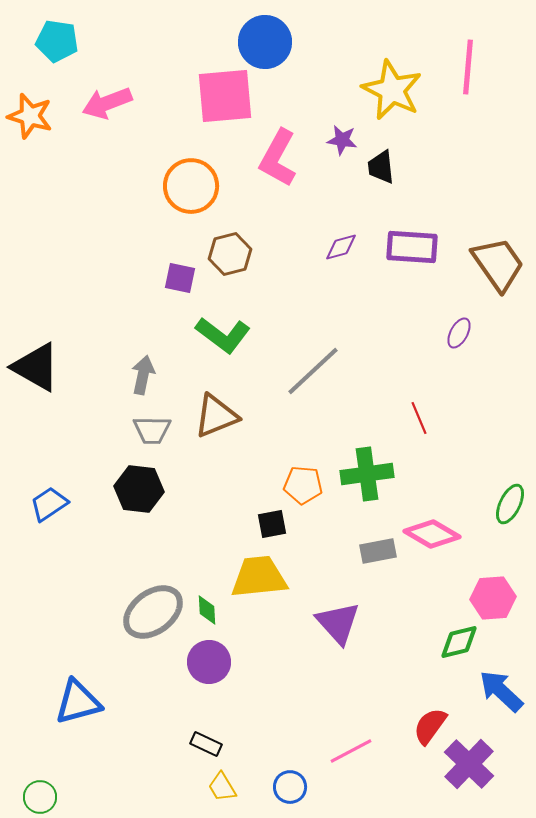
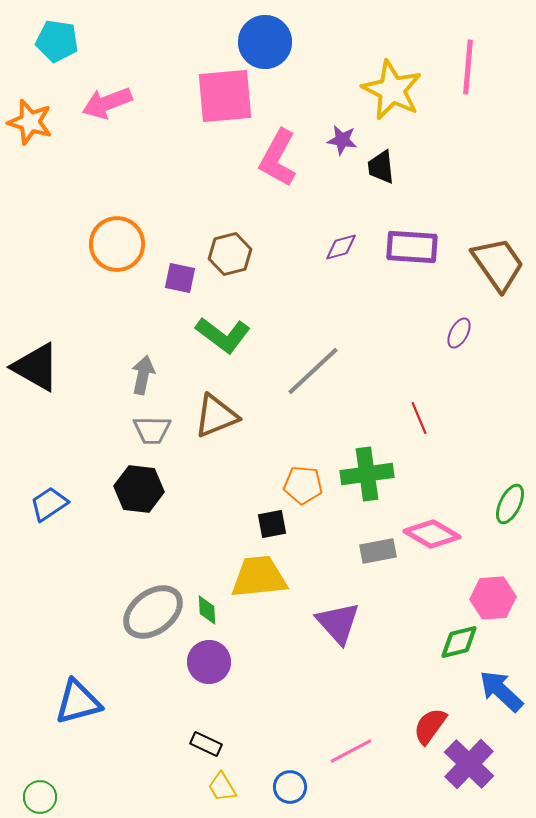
orange star at (30, 116): moved 6 px down
orange circle at (191, 186): moved 74 px left, 58 px down
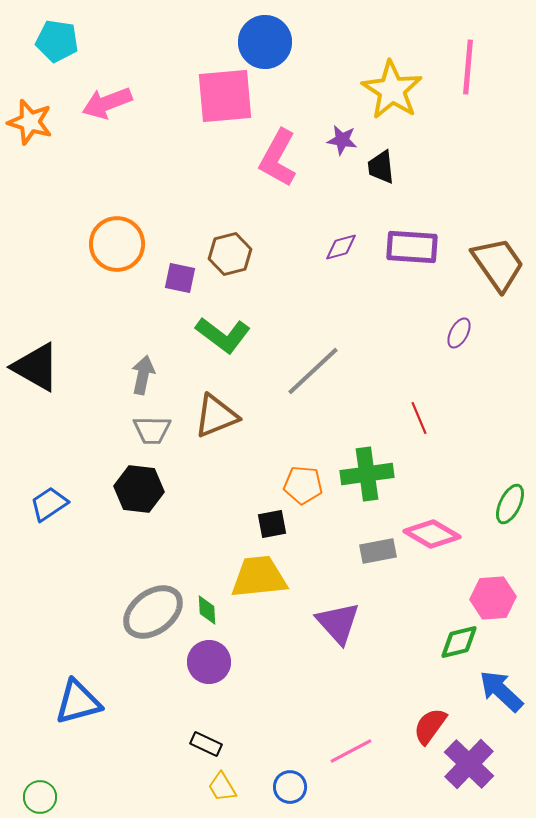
yellow star at (392, 90): rotated 6 degrees clockwise
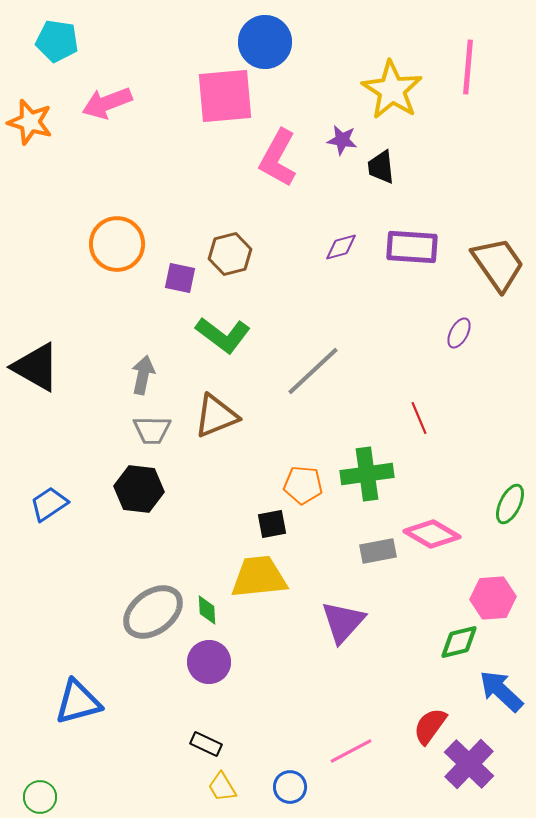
purple triangle at (338, 623): moved 5 px right, 1 px up; rotated 24 degrees clockwise
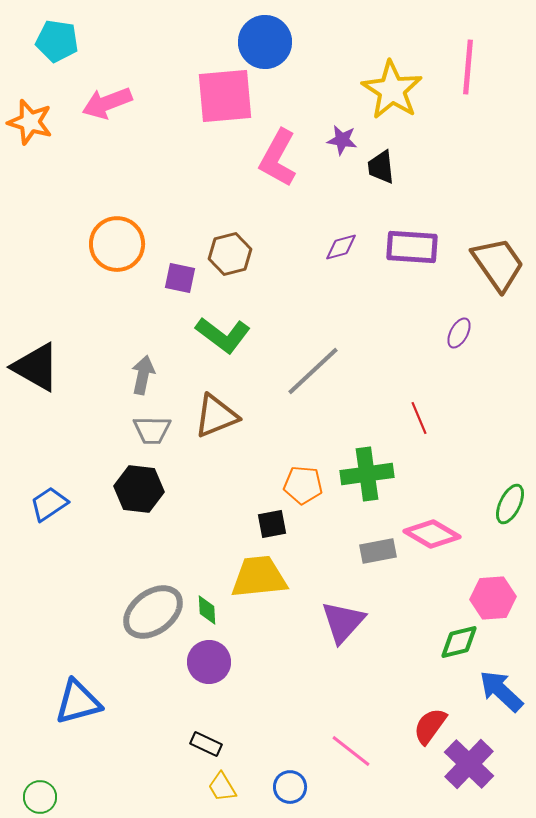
pink line at (351, 751): rotated 66 degrees clockwise
